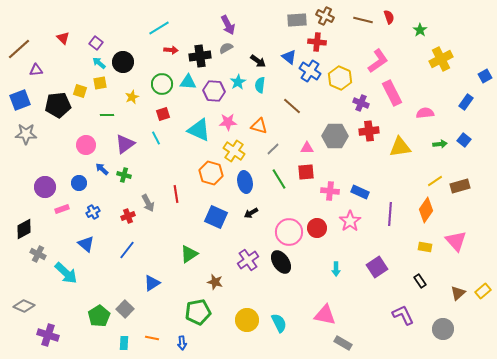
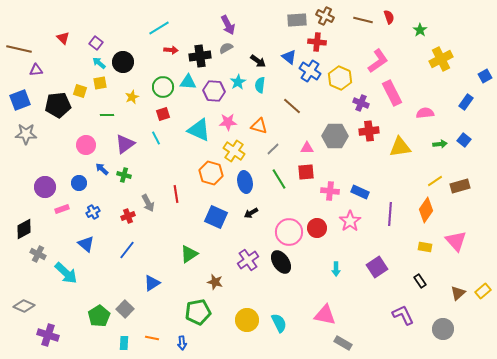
brown line at (19, 49): rotated 55 degrees clockwise
green circle at (162, 84): moved 1 px right, 3 px down
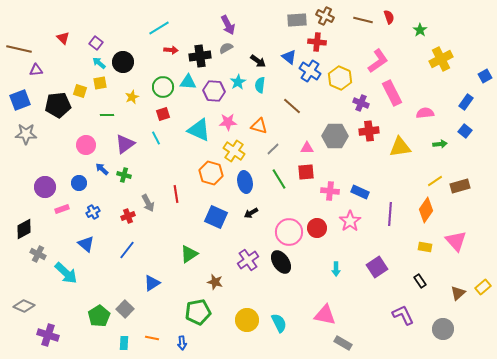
blue square at (464, 140): moved 1 px right, 9 px up
yellow rectangle at (483, 291): moved 4 px up
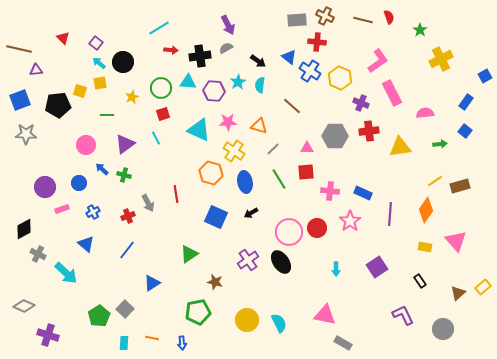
green circle at (163, 87): moved 2 px left, 1 px down
blue rectangle at (360, 192): moved 3 px right, 1 px down
